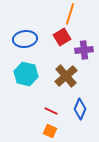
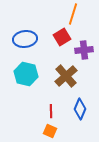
orange line: moved 3 px right
red line: rotated 64 degrees clockwise
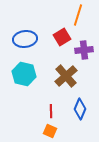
orange line: moved 5 px right, 1 px down
cyan hexagon: moved 2 px left
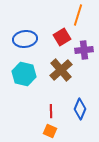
brown cross: moved 5 px left, 6 px up
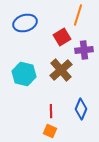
blue ellipse: moved 16 px up; rotated 10 degrees counterclockwise
blue diamond: moved 1 px right
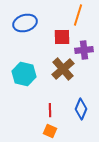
red square: rotated 30 degrees clockwise
brown cross: moved 2 px right, 1 px up
red line: moved 1 px left, 1 px up
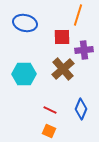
blue ellipse: rotated 30 degrees clockwise
cyan hexagon: rotated 15 degrees counterclockwise
red line: rotated 64 degrees counterclockwise
orange square: moved 1 px left
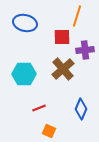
orange line: moved 1 px left, 1 px down
purple cross: moved 1 px right
red line: moved 11 px left, 2 px up; rotated 48 degrees counterclockwise
